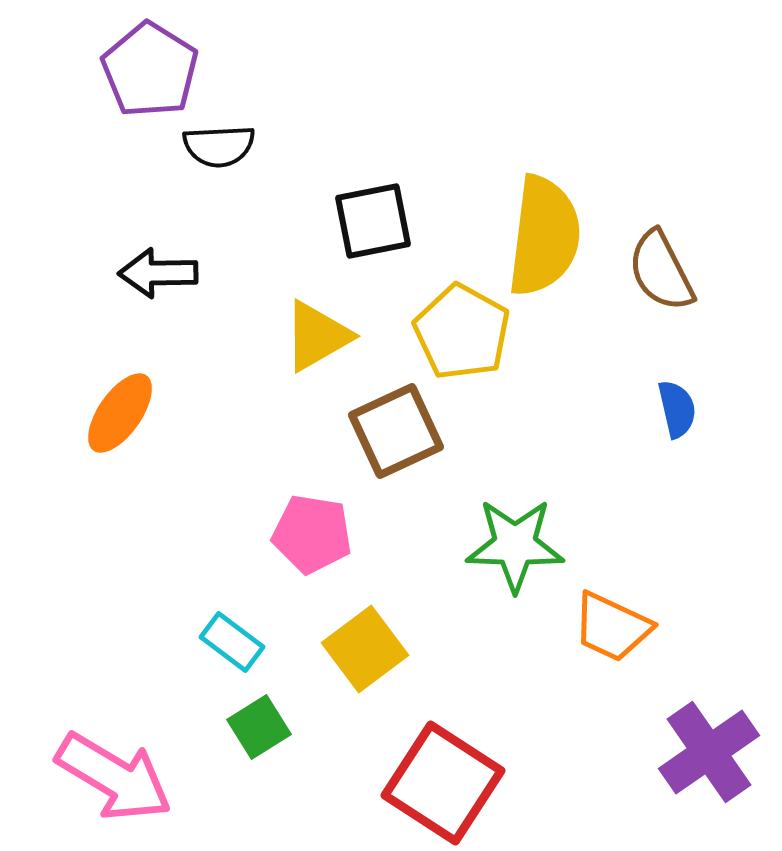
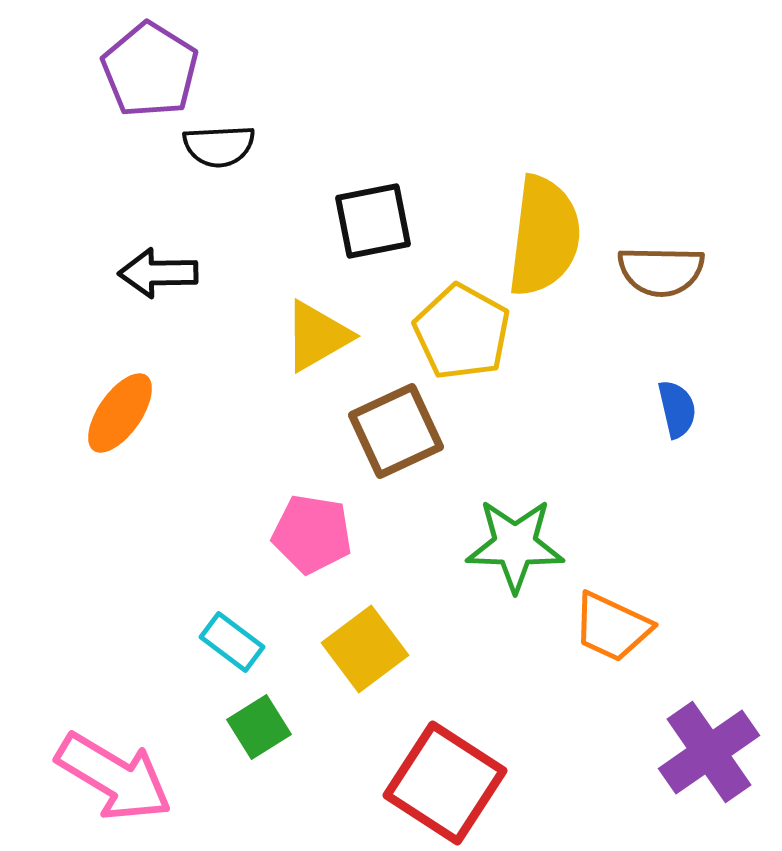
brown semicircle: rotated 62 degrees counterclockwise
red square: moved 2 px right
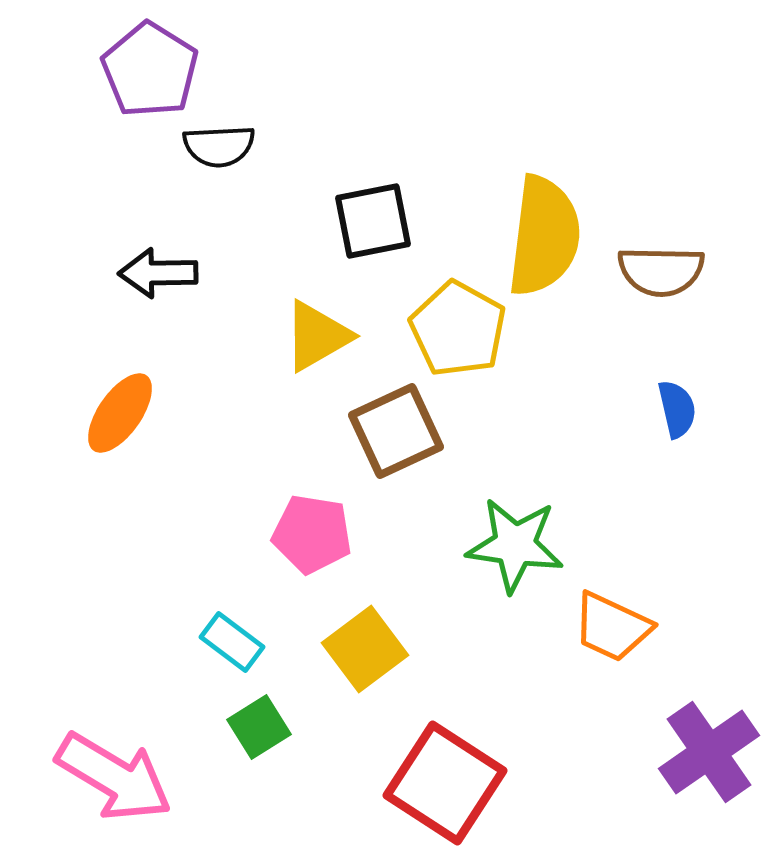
yellow pentagon: moved 4 px left, 3 px up
green star: rotated 6 degrees clockwise
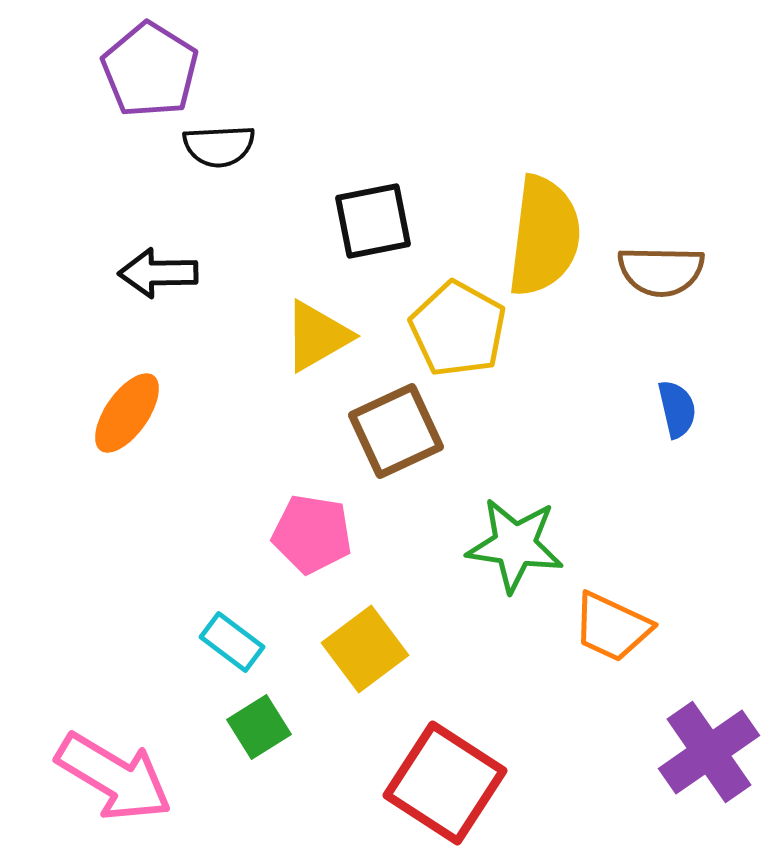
orange ellipse: moved 7 px right
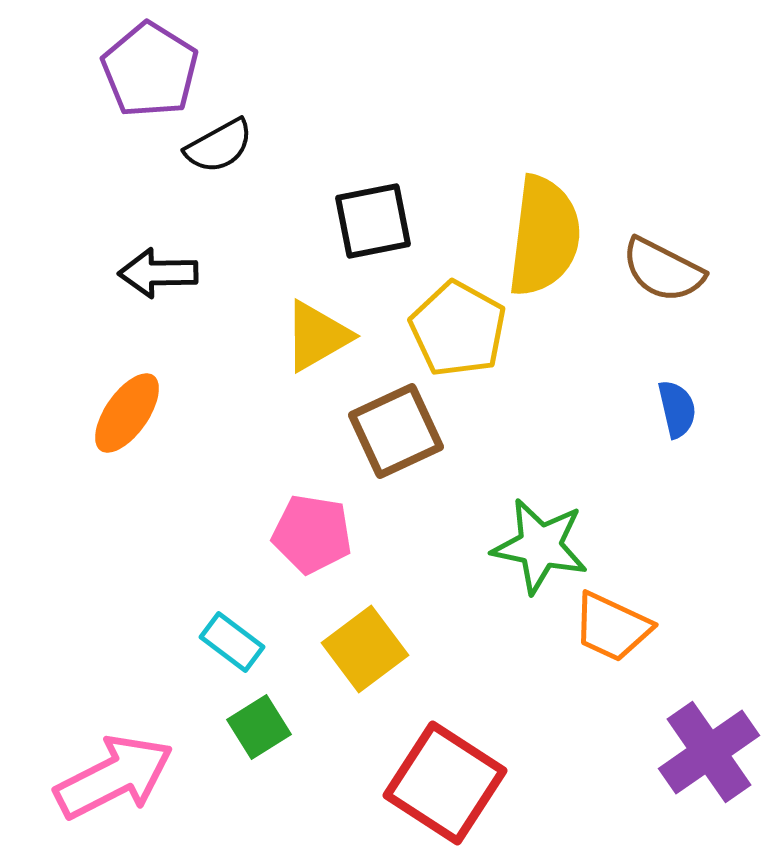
black semicircle: rotated 26 degrees counterclockwise
brown semicircle: moved 2 px right, 1 px up; rotated 26 degrees clockwise
green star: moved 25 px right, 1 px down; rotated 4 degrees clockwise
pink arrow: rotated 58 degrees counterclockwise
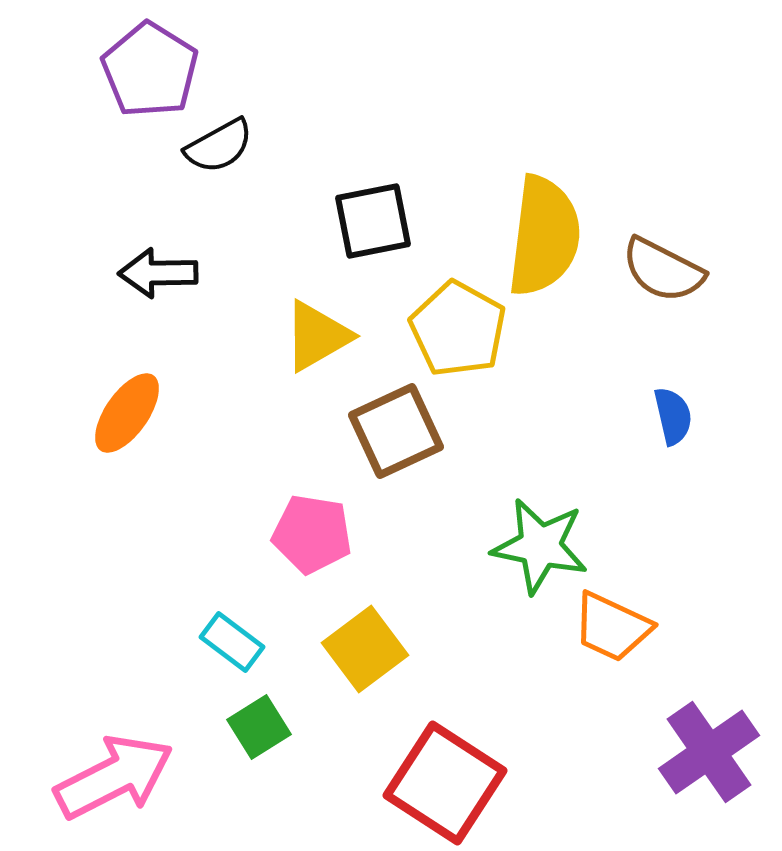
blue semicircle: moved 4 px left, 7 px down
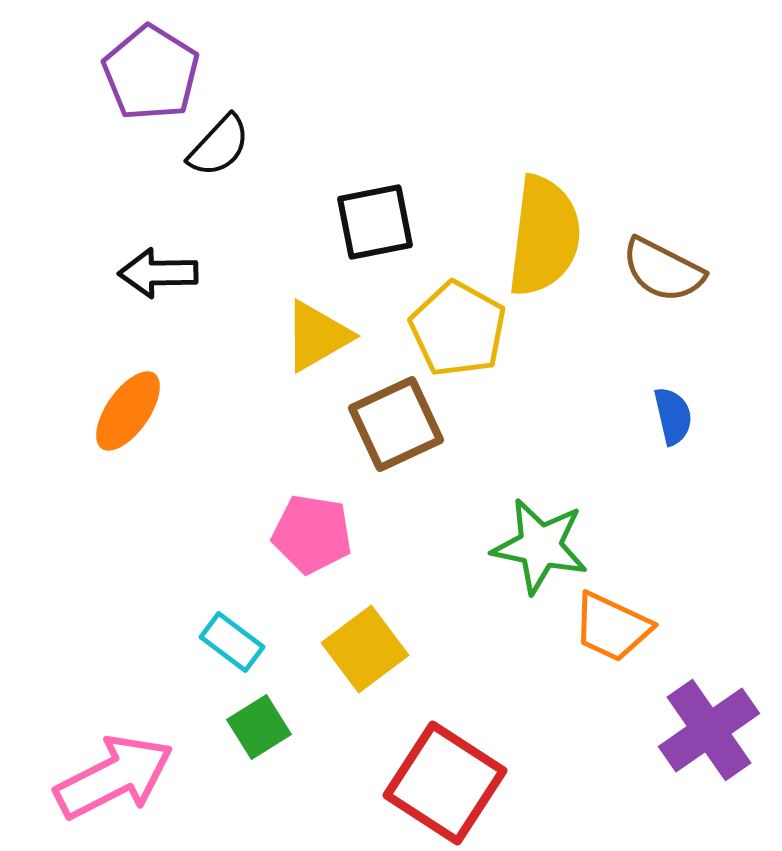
purple pentagon: moved 1 px right, 3 px down
black semicircle: rotated 18 degrees counterclockwise
black square: moved 2 px right, 1 px down
orange ellipse: moved 1 px right, 2 px up
brown square: moved 7 px up
purple cross: moved 22 px up
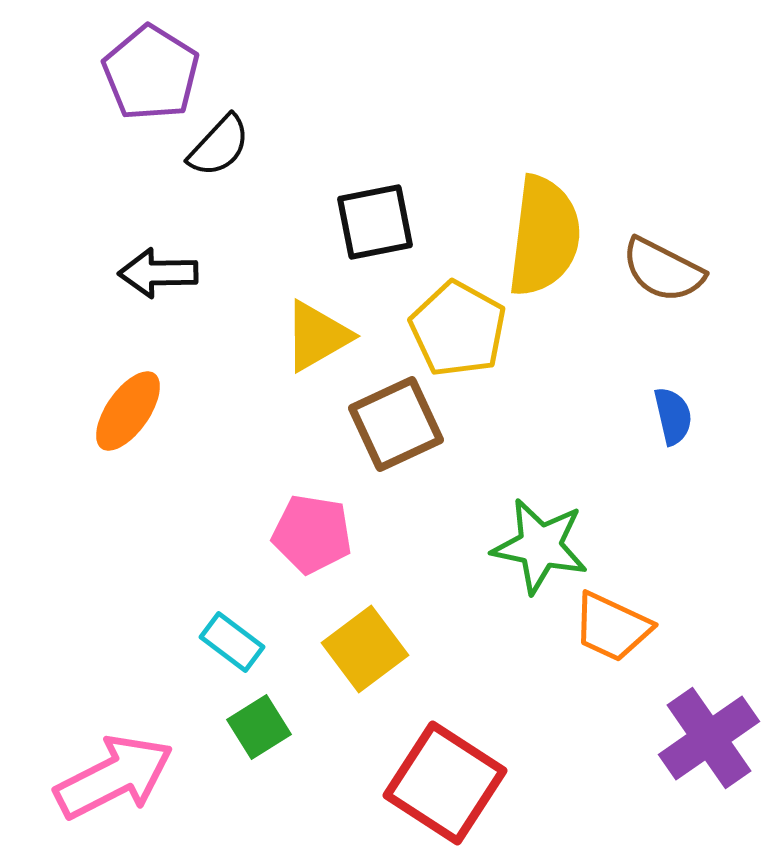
purple cross: moved 8 px down
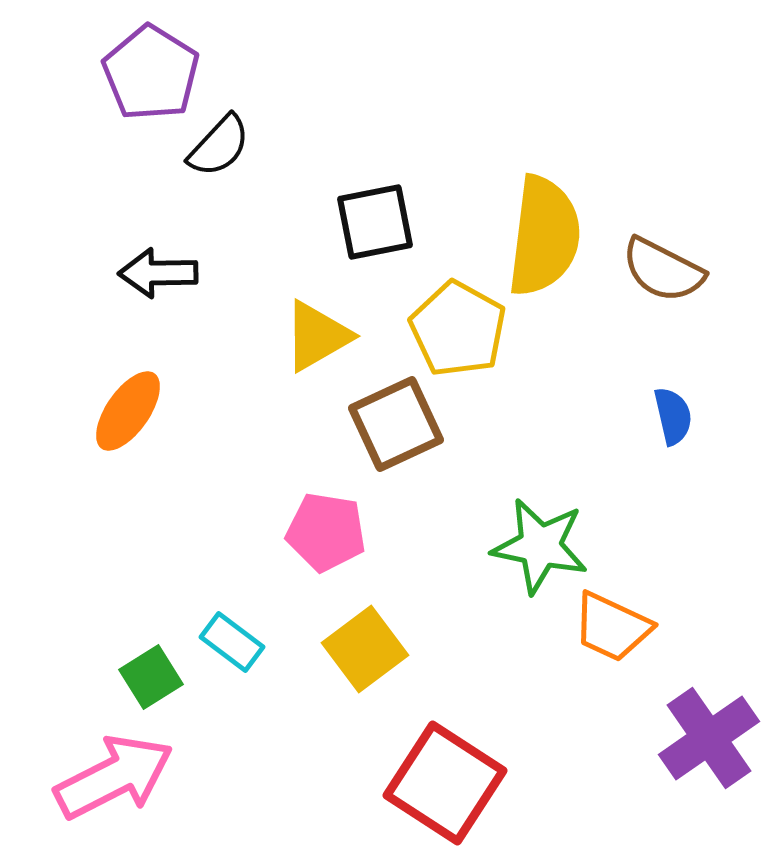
pink pentagon: moved 14 px right, 2 px up
green square: moved 108 px left, 50 px up
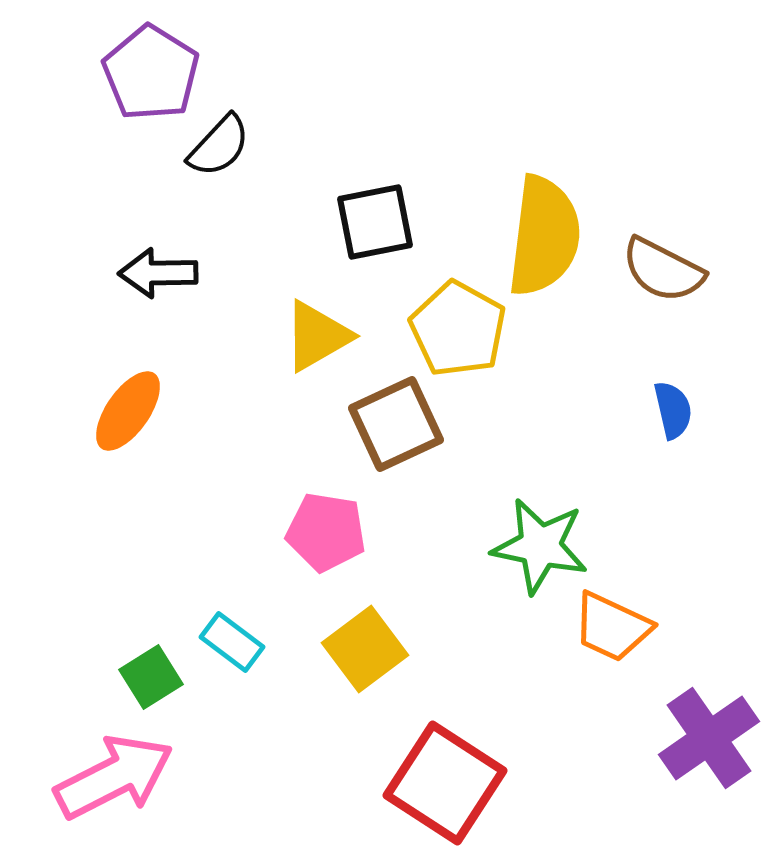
blue semicircle: moved 6 px up
